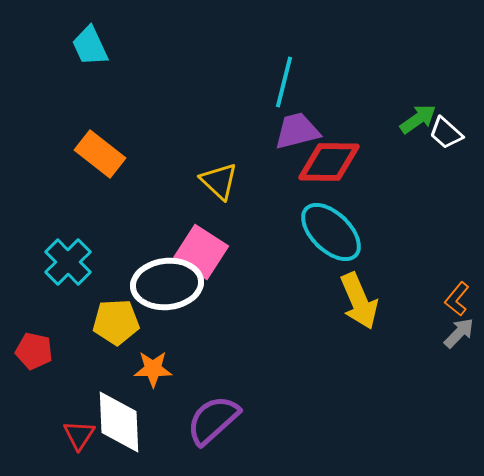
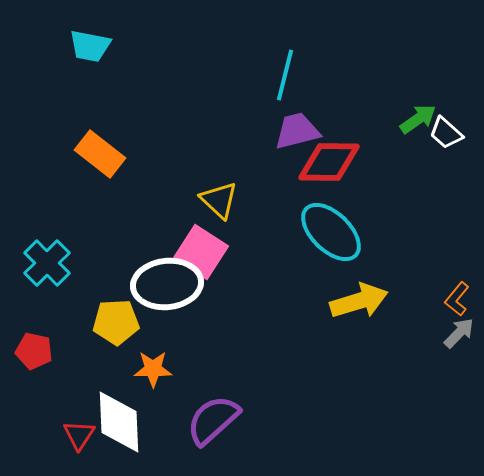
cyan trapezoid: rotated 54 degrees counterclockwise
cyan line: moved 1 px right, 7 px up
yellow triangle: moved 19 px down
cyan cross: moved 21 px left, 1 px down
yellow arrow: rotated 84 degrees counterclockwise
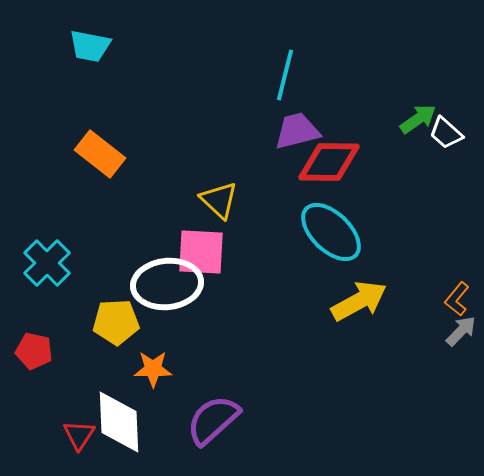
pink square: rotated 30 degrees counterclockwise
yellow arrow: rotated 12 degrees counterclockwise
gray arrow: moved 2 px right, 2 px up
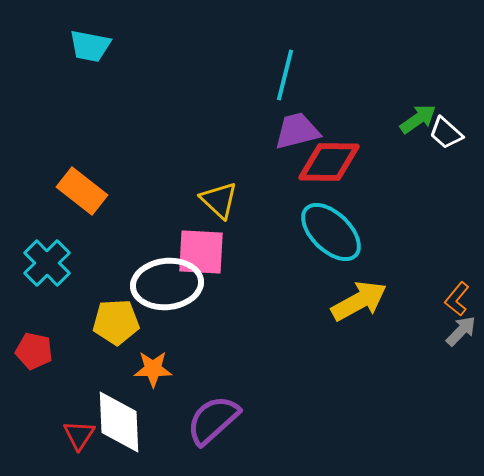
orange rectangle: moved 18 px left, 37 px down
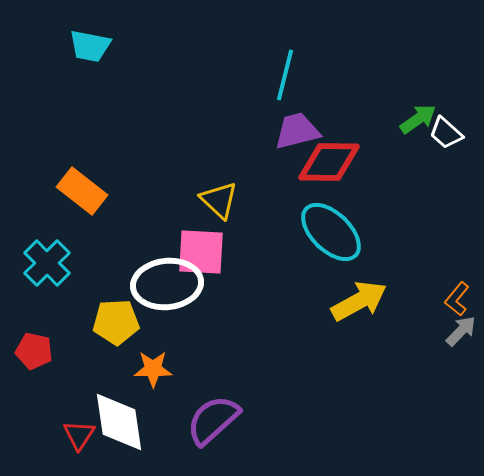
white diamond: rotated 6 degrees counterclockwise
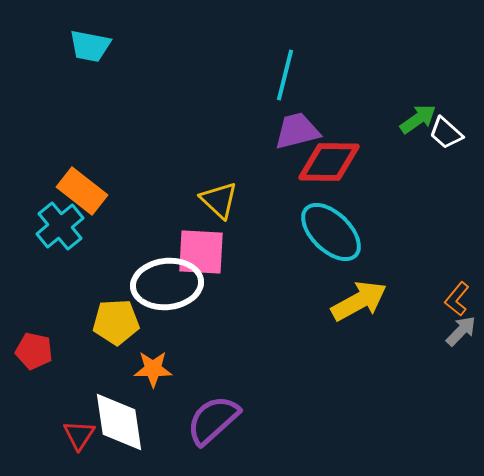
cyan cross: moved 13 px right, 37 px up; rotated 6 degrees clockwise
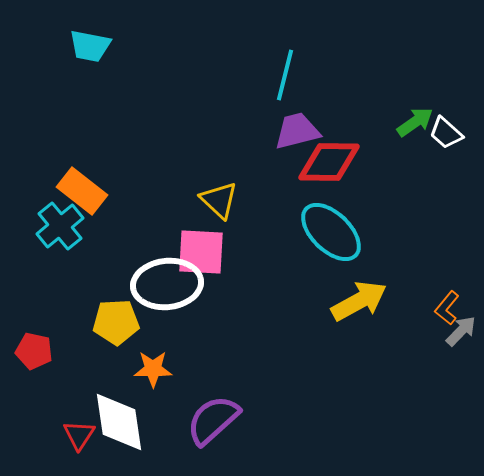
green arrow: moved 3 px left, 3 px down
orange L-shape: moved 10 px left, 9 px down
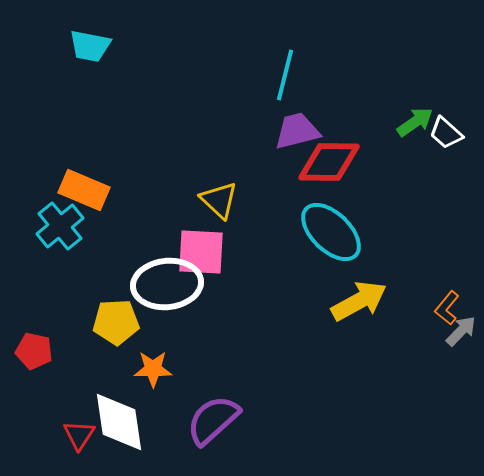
orange rectangle: moved 2 px right, 1 px up; rotated 15 degrees counterclockwise
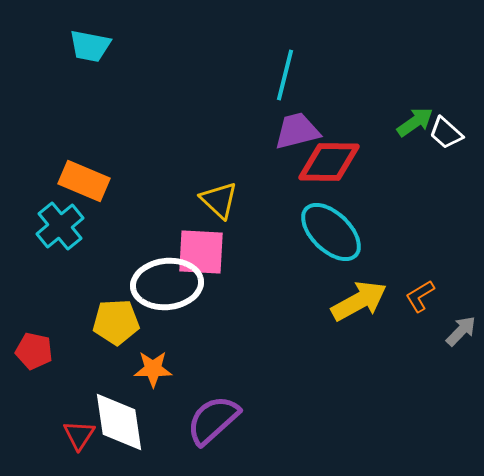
orange rectangle: moved 9 px up
orange L-shape: moved 27 px left, 12 px up; rotated 20 degrees clockwise
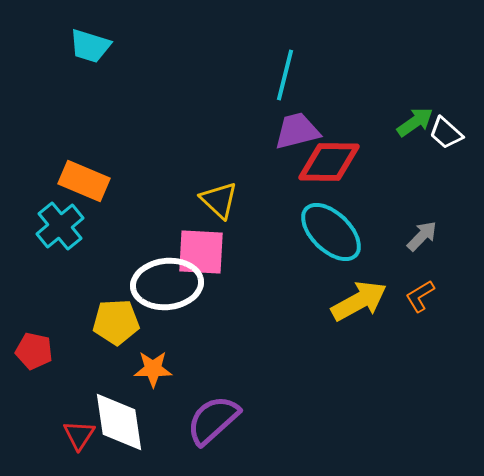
cyan trapezoid: rotated 6 degrees clockwise
gray arrow: moved 39 px left, 95 px up
